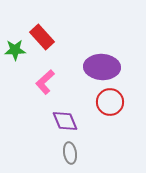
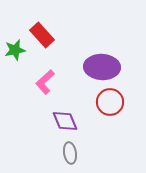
red rectangle: moved 2 px up
green star: rotated 10 degrees counterclockwise
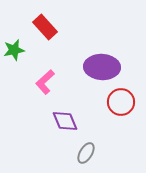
red rectangle: moved 3 px right, 8 px up
green star: moved 1 px left
red circle: moved 11 px right
gray ellipse: moved 16 px right; rotated 40 degrees clockwise
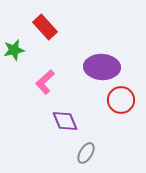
red circle: moved 2 px up
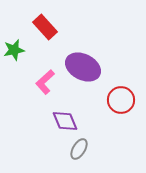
purple ellipse: moved 19 px left; rotated 24 degrees clockwise
gray ellipse: moved 7 px left, 4 px up
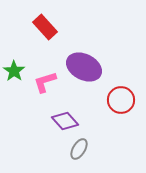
green star: moved 21 px down; rotated 25 degrees counterclockwise
purple ellipse: moved 1 px right
pink L-shape: rotated 25 degrees clockwise
purple diamond: rotated 20 degrees counterclockwise
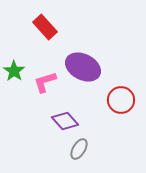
purple ellipse: moved 1 px left
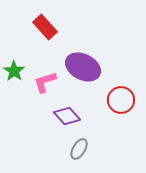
purple diamond: moved 2 px right, 5 px up
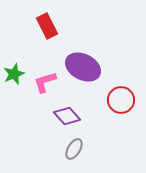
red rectangle: moved 2 px right, 1 px up; rotated 15 degrees clockwise
green star: moved 3 px down; rotated 15 degrees clockwise
gray ellipse: moved 5 px left
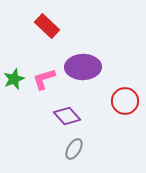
red rectangle: rotated 20 degrees counterclockwise
purple ellipse: rotated 28 degrees counterclockwise
green star: moved 5 px down
pink L-shape: moved 1 px left, 3 px up
red circle: moved 4 px right, 1 px down
